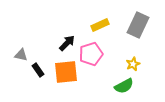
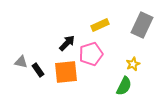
gray rectangle: moved 4 px right
gray triangle: moved 7 px down
green semicircle: rotated 36 degrees counterclockwise
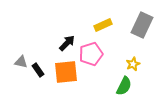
yellow rectangle: moved 3 px right
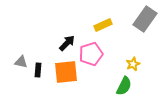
gray rectangle: moved 3 px right, 6 px up; rotated 10 degrees clockwise
black rectangle: rotated 40 degrees clockwise
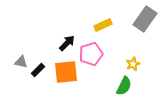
black rectangle: rotated 40 degrees clockwise
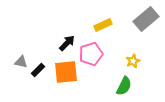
gray rectangle: moved 1 px right; rotated 15 degrees clockwise
yellow star: moved 3 px up
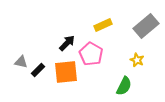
gray rectangle: moved 7 px down
pink pentagon: rotated 25 degrees counterclockwise
yellow star: moved 4 px right, 1 px up; rotated 24 degrees counterclockwise
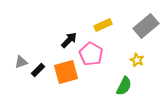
black arrow: moved 2 px right, 3 px up
gray triangle: rotated 32 degrees counterclockwise
orange square: rotated 10 degrees counterclockwise
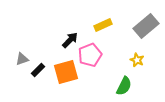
black arrow: moved 1 px right
pink pentagon: moved 1 px left, 1 px down; rotated 20 degrees clockwise
gray triangle: moved 1 px right, 3 px up
